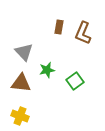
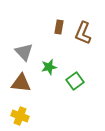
green star: moved 2 px right, 3 px up
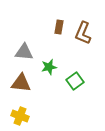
gray triangle: rotated 42 degrees counterclockwise
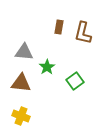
brown L-shape: rotated 10 degrees counterclockwise
green star: moved 2 px left; rotated 21 degrees counterclockwise
yellow cross: moved 1 px right
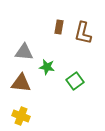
green star: rotated 28 degrees counterclockwise
